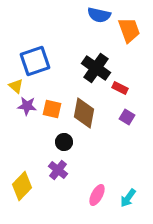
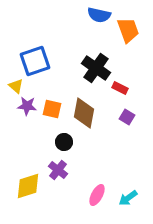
orange trapezoid: moved 1 px left
yellow diamond: moved 6 px right; rotated 28 degrees clockwise
cyan arrow: rotated 18 degrees clockwise
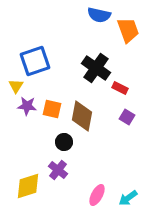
yellow triangle: rotated 21 degrees clockwise
brown diamond: moved 2 px left, 3 px down
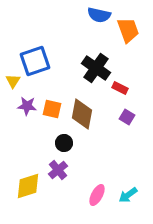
yellow triangle: moved 3 px left, 5 px up
brown diamond: moved 2 px up
black circle: moved 1 px down
purple cross: rotated 12 degrees clockwise
cyan arrow: moved 3 px up
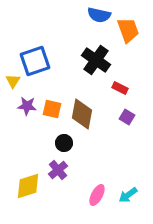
black cross: moved 8 px up
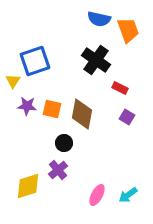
blue semicircle: moved 4 px down
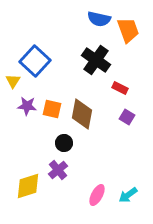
blue square: rotated 28 degrees counterclockwise
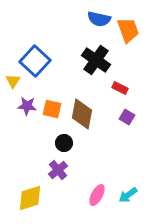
yellow diamond: moved 2 px right, 12 px down
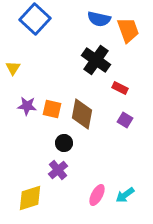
blue square: moved 42 px up
yellow triangle: moved 13 px up
purple square: moved 2 px left, 3 px down
cyan arrow: moved 3 px left
